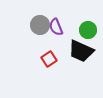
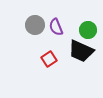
gray circle: moved 5 px left
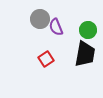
gray circle: moved 5 px right, 6 px up
black trapezoid: moved 4 px right, 3 px down; rotated 104 degrees counterclockwise
red square: moved 3 px left
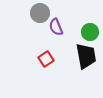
gray circle: moved 6 px up
green circle: moved 2 px right, 2 px down
black trapezoid: moved 1 px right, 2 px down; rotated 20 degrees counterclockwise
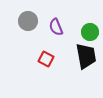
gray circle: moved 12 px left, 8 px down
red square: rotated 28 degrees counterclockwise
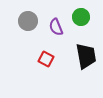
green circle: moved 9 px left, 15 px up
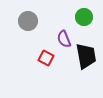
green circle: moved 3 px right
purple semicircle: moved 8 px right, 12 px down
red square: moved 1 px up
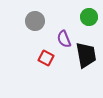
green circle: moved 5 px right
gray circle: moved 7 px right
black trapezoid: moved 1 px up
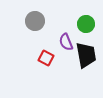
green circle: moved 3 px left, 7 px down
purple semicircle: moved 2 px right, 3 px down
